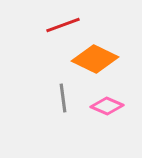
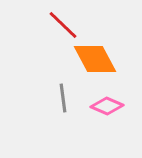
red line: rotated 64 degrees clockwise
orange diamond: rotated 36 degrees clockwise
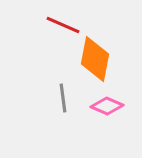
red line: rotated 20 degrees counterclockwise
orange diamond: rotated 39 degrees clockwise
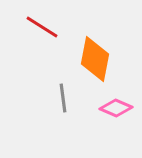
red line: moved 21 px left, 2 px down; rotated 8 degrees clockwise
pink diamond: moved 9 px right, 2 px down
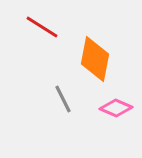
gray line: moved 1 px down; rotated 20 degrees counterclockwise
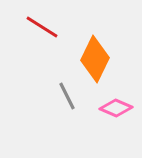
orange diamond: rotated 15 degrees clockwise
gray line: moved 4 px right, 3 px up
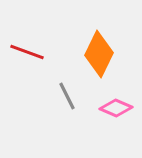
red line: moved 15 px left, 25 px down; rotated 12 degrees counterclockwise
orange diamond: moved 4 px right, 5 px up
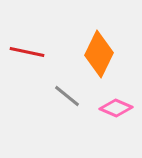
red line: rotated 8 degrees counterclockwise
gray line: rotated 24 degrees counterclockwise
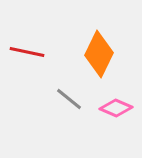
gray line: moved 2 px right, 3 px down
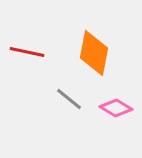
orange diamond: moved 5 px left, 1 px up; rotated 15 degrees counterclockwise
pink diamond: rotated 8 degrees clockwise
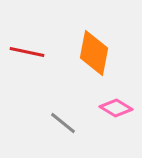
gray line: moved 6 px left, 24 px down
